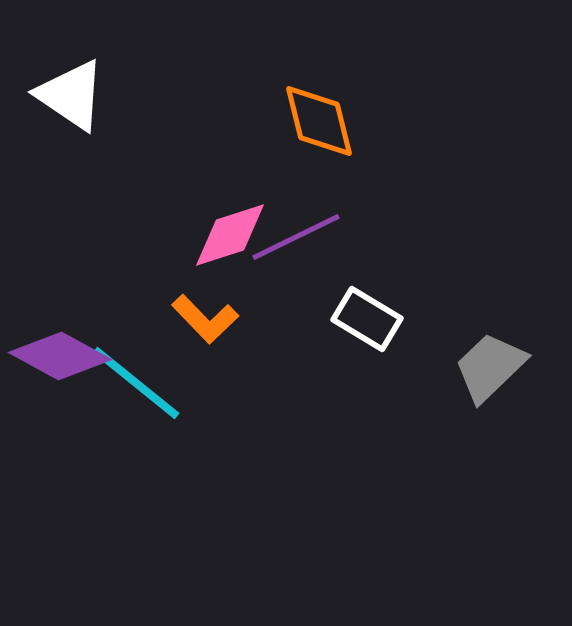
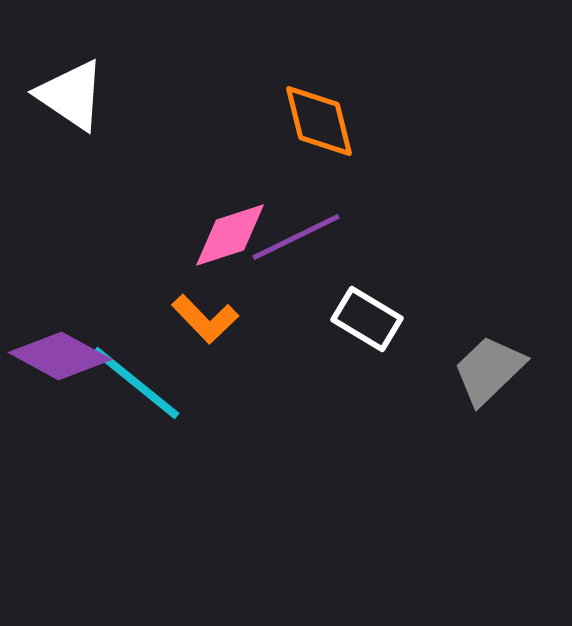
gray trapezoid: moved 1 px left, 3 px down
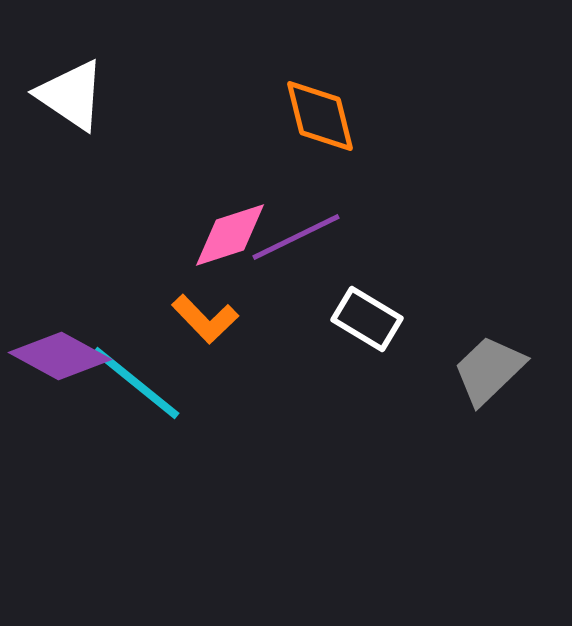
orange diamond: moved 1 px right, 5 px up
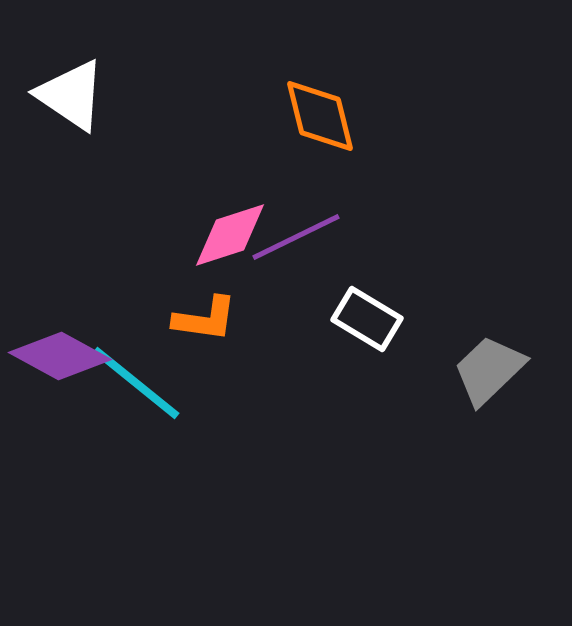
orange L-shape: rotated 38 degrees counterclockwise
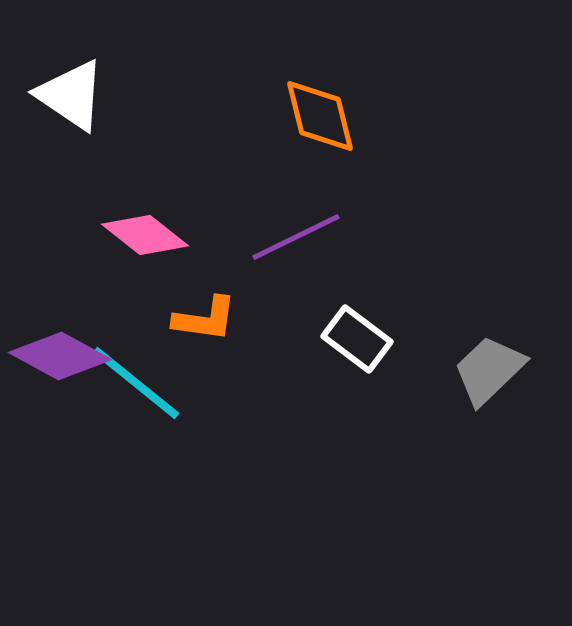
pink diamond: moved 85 px left; rotated 56 degrees clockwise
white rectangle: moved 10 px left, 20 px down; rotated 6 degrees clockwise
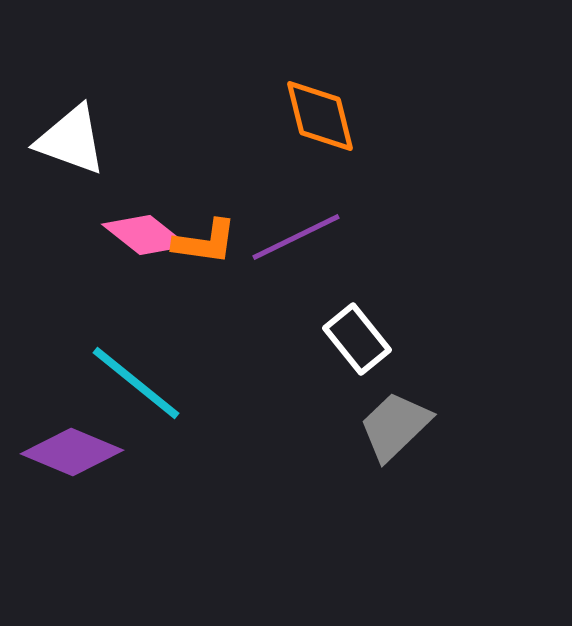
white triangle: moved 45 px down; rotated 14 degrees counterclockwise
orange L-shape: moved 77 px up
white rectangle: rotated 14 degrees clockwise
purple diamond: moved 12 px right, 96 px down; rotated 6 degrees counterclockwise
gray trapezoid: moved 94 px left, 56 px down
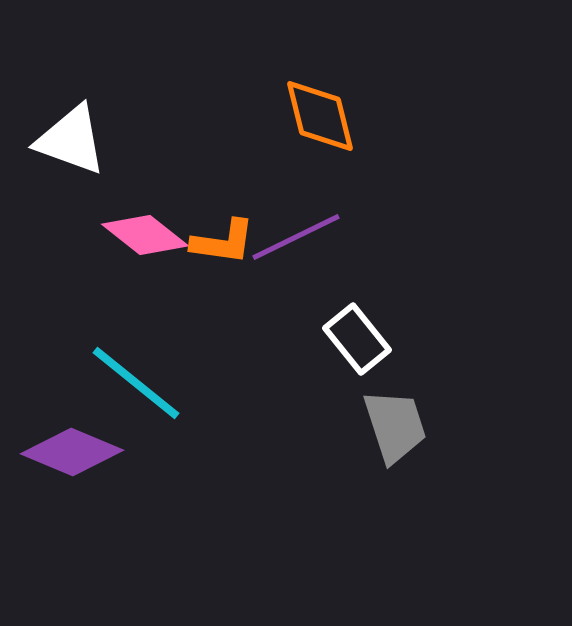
orange L-shape: moved 18 px right
gray trapezoid: rotated 116 degrees clockwise
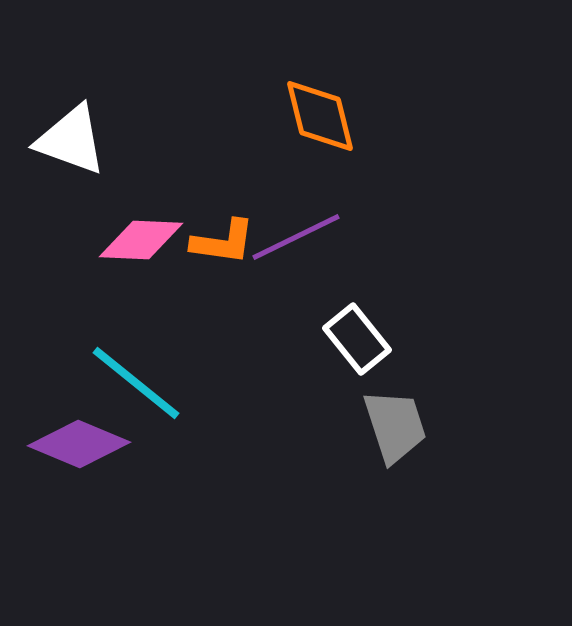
pink diamond: moved 4 px left, 5 px down; rotated 36 degrees counterclockwise
purple diamond: moved 7 px right, 8 px up
